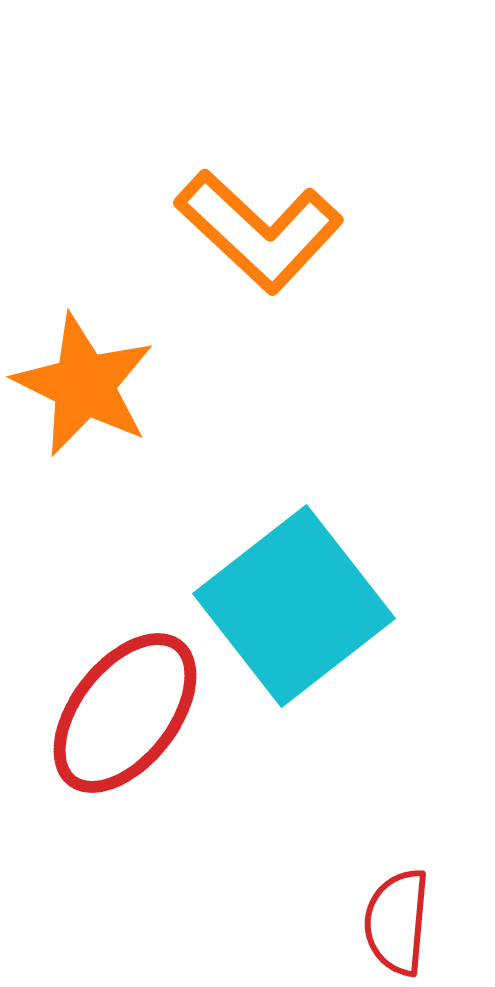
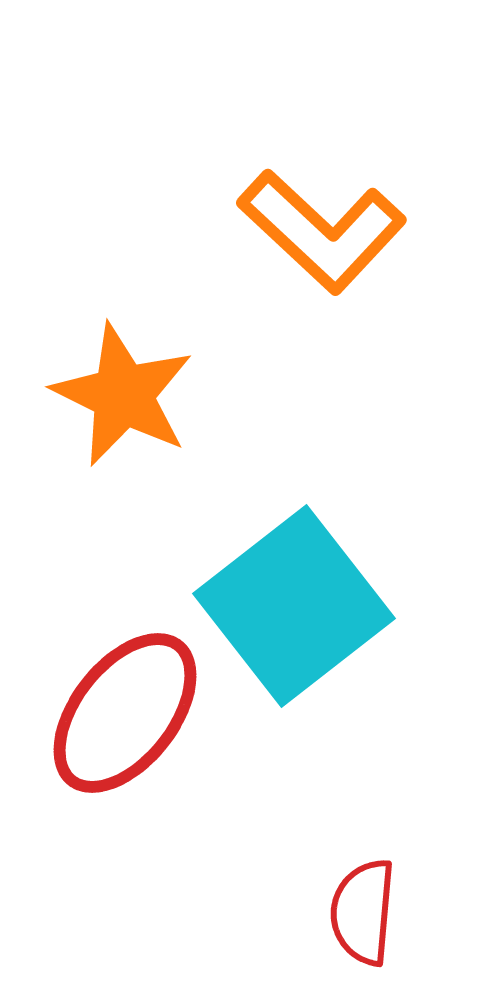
orange L-shape: moved 63 px right
orange star: moved 39 px right, 10 px down
red semicircle: moved 34 px left, 10 px up
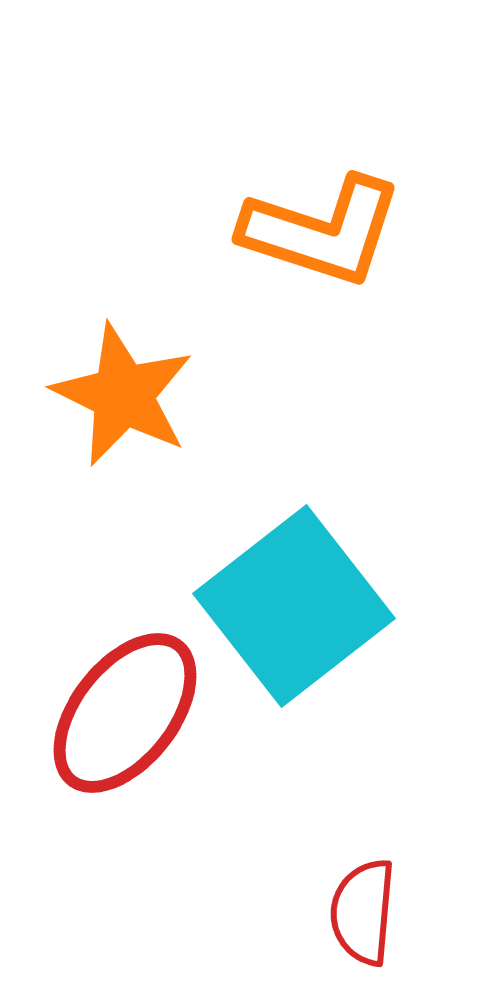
orange L-shape: rotated 25 degrees counterclockwise
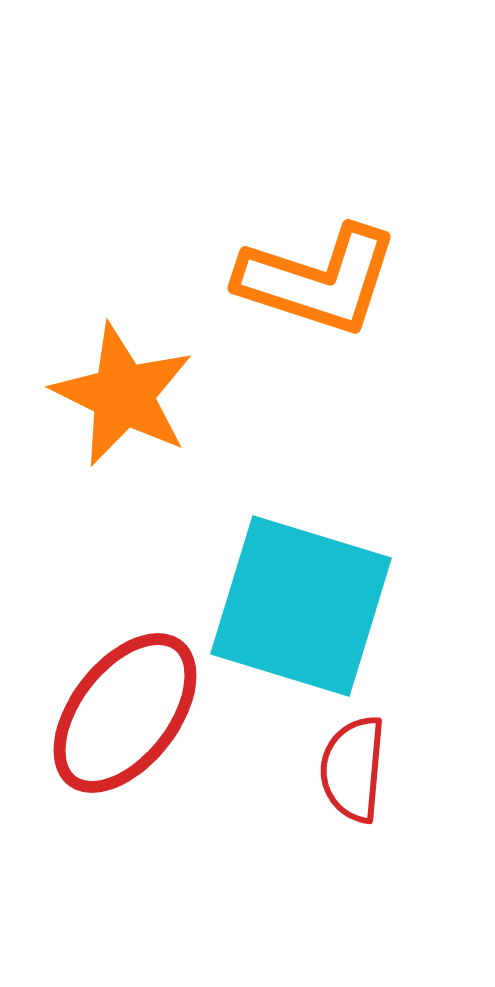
orange L-shape: moved 4 px left, 49 px down
cyan square: moved 7 px right; rotated 35 degrees counterclockwise
red semicircle: moved 10 px left, 143 px up
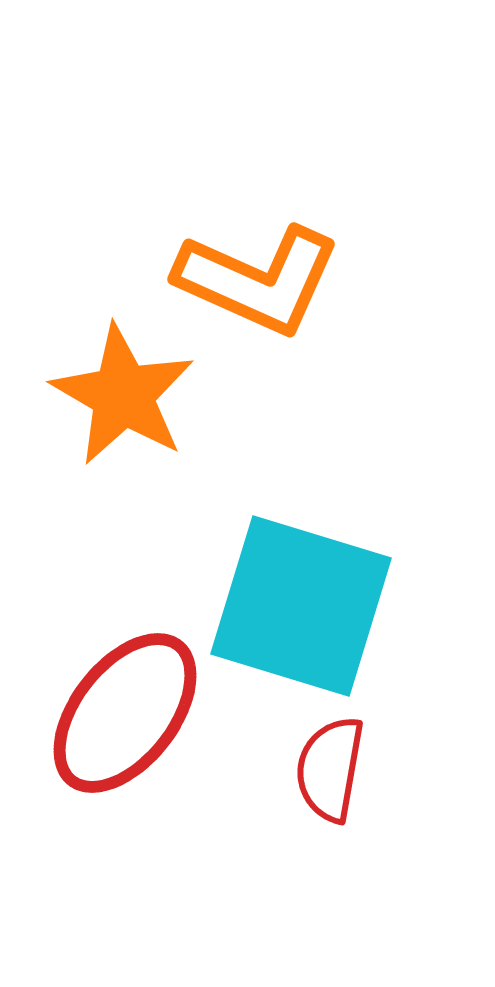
orange L-shape: moved 60 px left; rotated 6 degrees clockwise
orange star: rotated 4 degrees clockwise
red semicircle: moved 23 px left; rotated 5 degrees clockwise
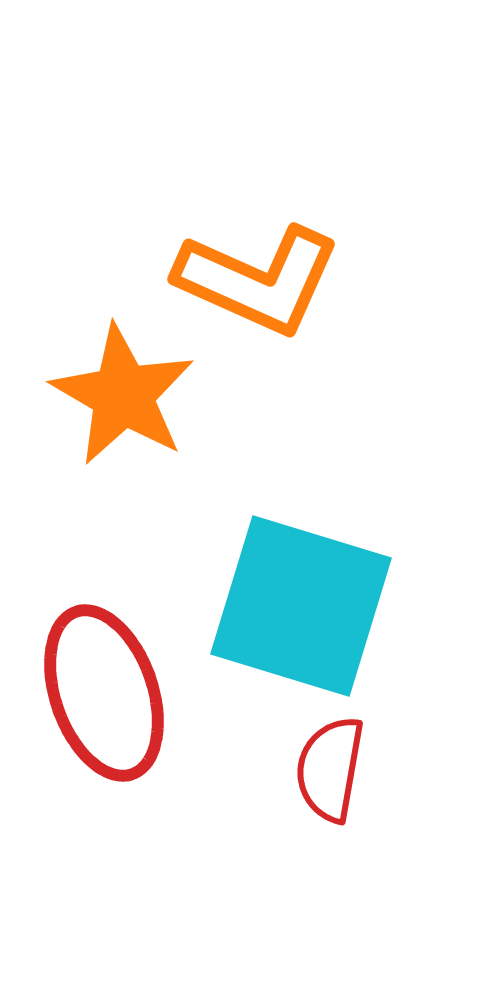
red ellipse: moved 21 px left, 20 px up; rotated 57 degrees counterclockwise
